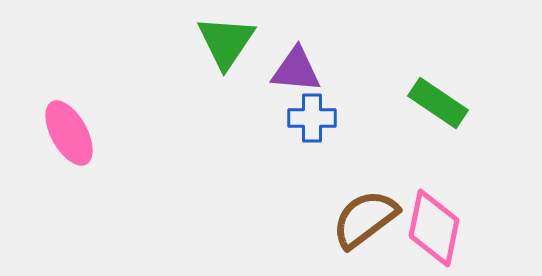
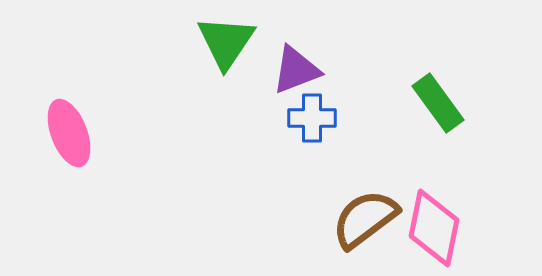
purple triangle: rotated 26 degrees counterclockwise
green rectangle: rotated 20 degrees clockwise
pink ellipse: rotated 8 degrees clockwise
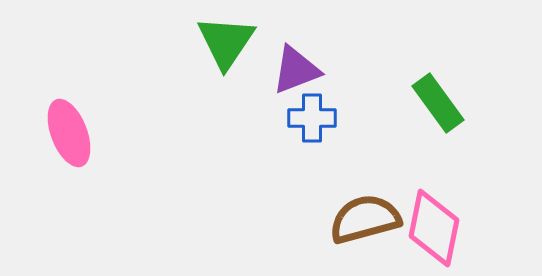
brown semicircle: rotated 22 degrees clockwise
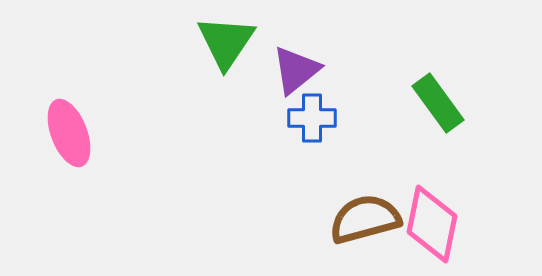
purple triangle: rotated 18 degrees counterclockwise
pink diamond: moved 2 px left, 4 px up
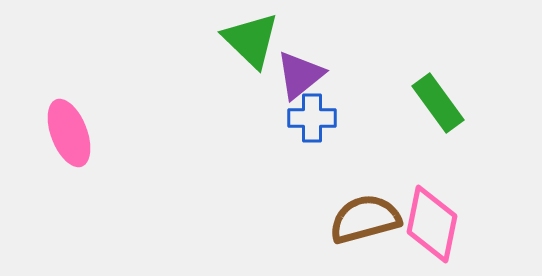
green triangle: moved 25 px right, 2 px up; rotated 20 degrees counterclockwise
purple triangle: moved 4 px right, 5 px down
